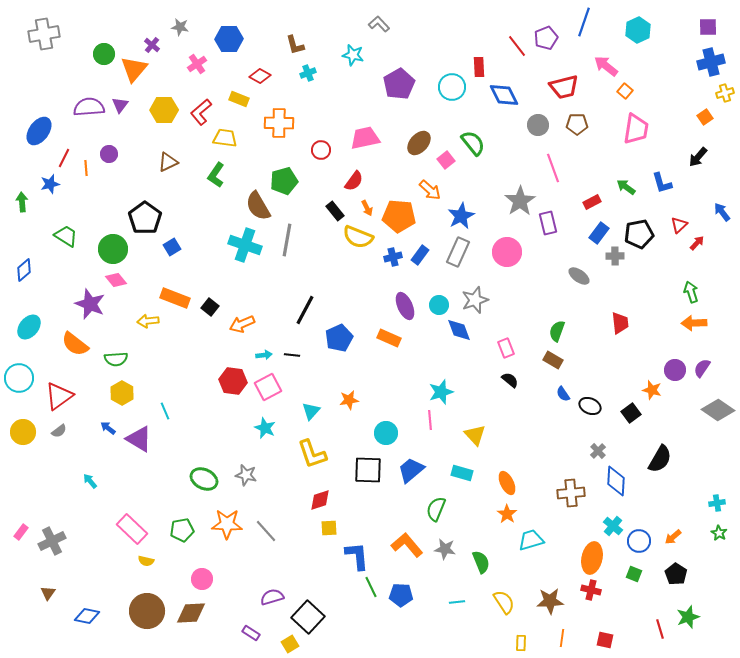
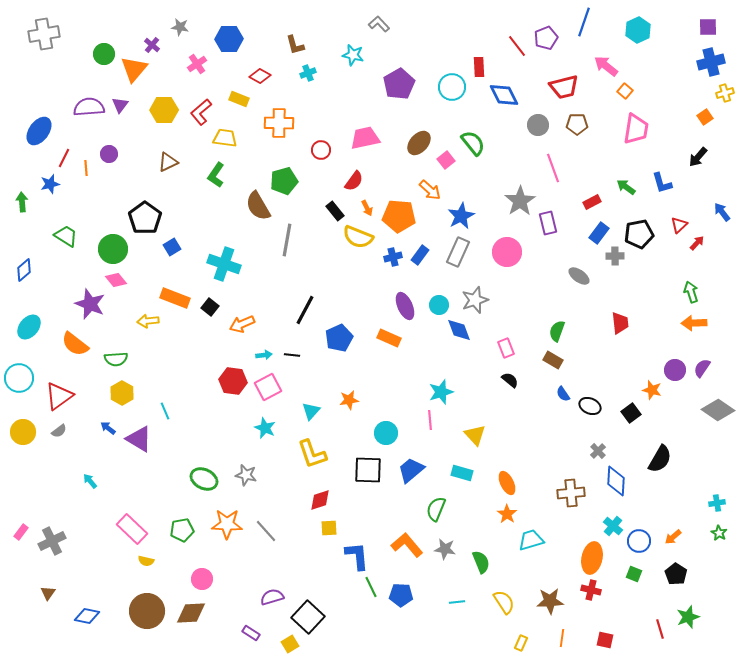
cyan cross at (245, 245): moved 21 px left, 19 px down
yellow rectangle at (521, 643): rotated 21 degrees clockwise
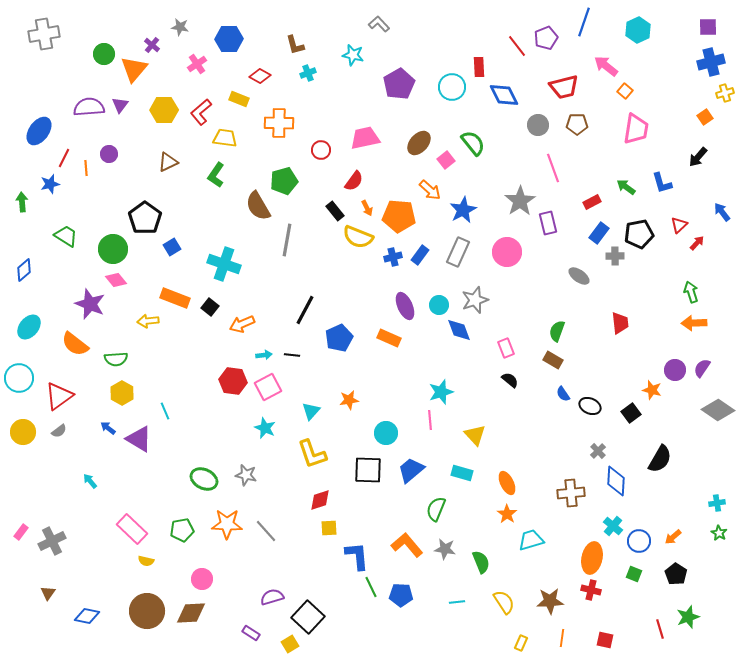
blue star at (461, 216): moved 2 px right, 6 px up
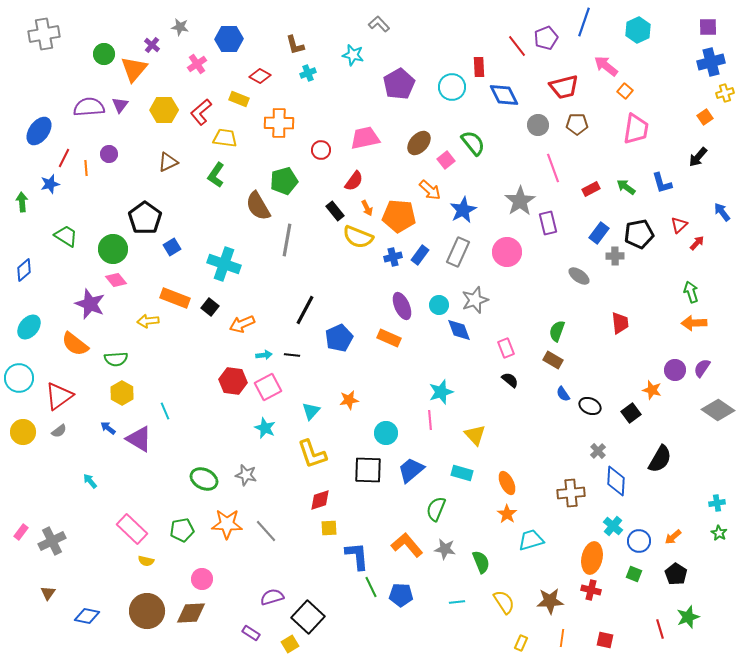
red rectangle at (592, 202): moved 1 px left, 13 px up
purple ellipse at (405, 306): moved 3 px left
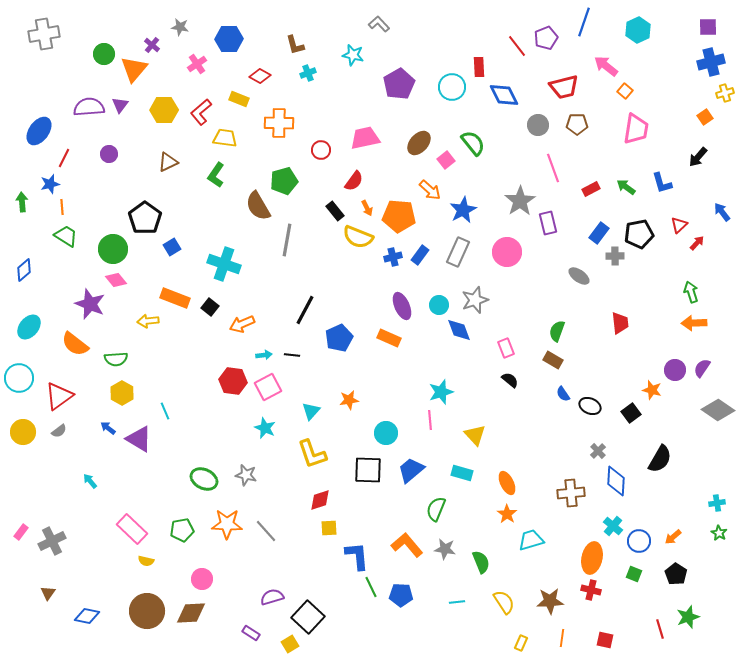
orange line at (86, 168): moved 24 px left, 39 px down
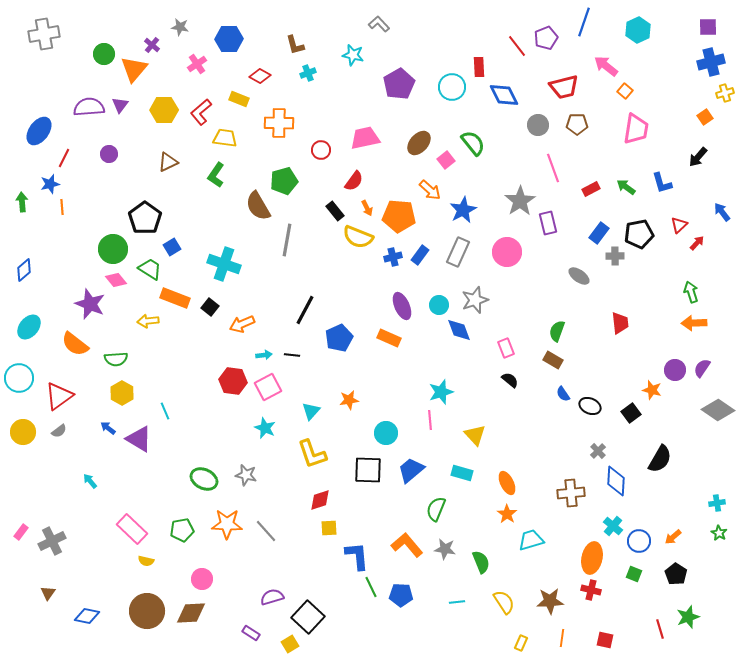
green trapezoid at (66, 236): moved 84 px right, 33 px down
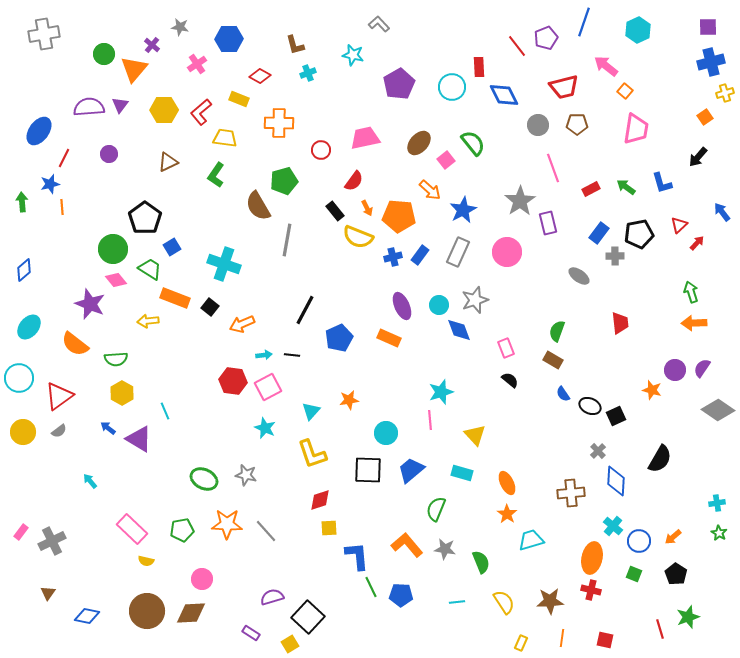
black square at (631, 413): moved 15 px left, 3 px down; rotated 12 degrees clockwise
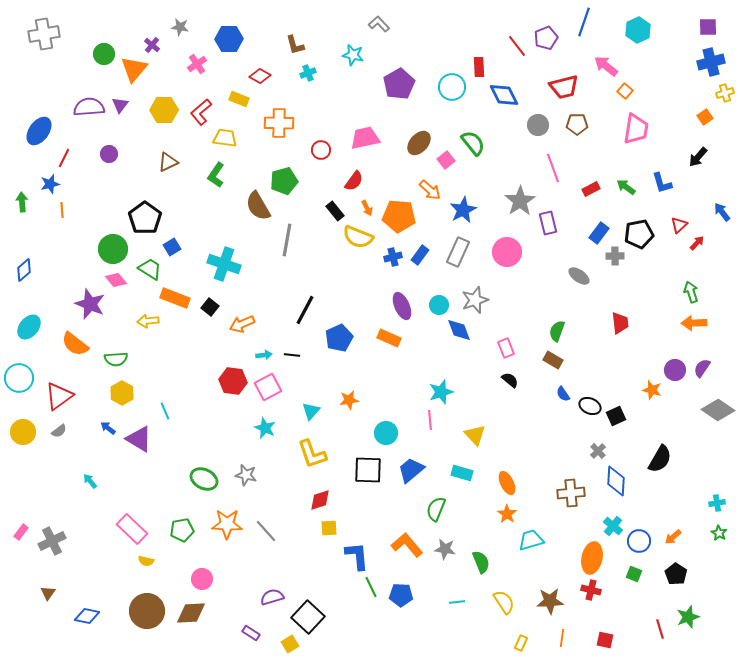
orange line at (62, 207): moved 3 px down
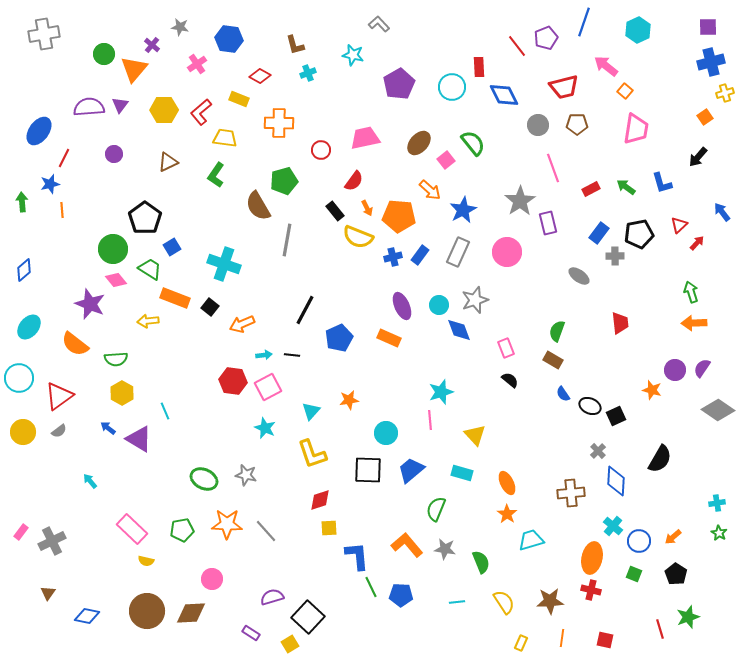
blue hexagon at (229, 39): rotated 8 degrees clockwise
purple circle at (109, 154): moved 5 px right
pink circle at (202, 579): moved 10 px right
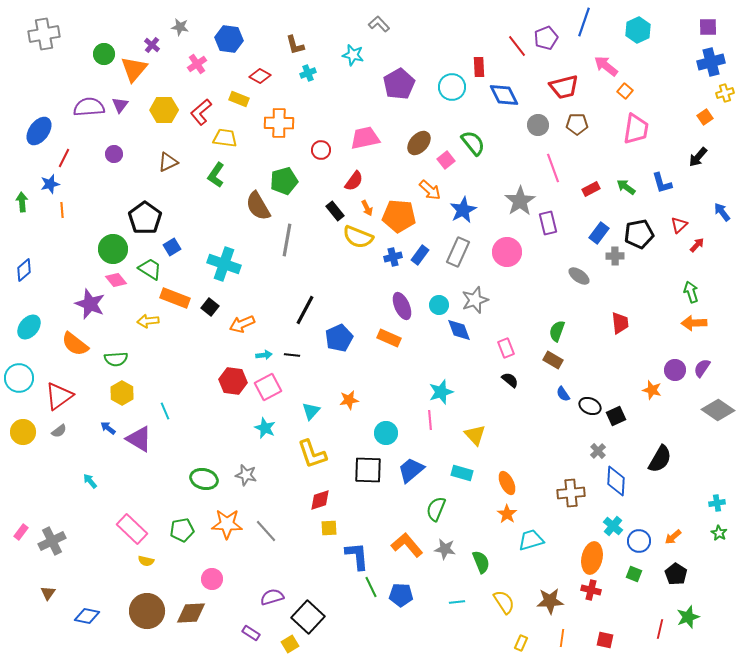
red arrow at (697, 243): moved 2 px down
green ellipse at (204, 479): rotated 12 degrees counterclockwise
red line at (660, 629): rotated 30 degrees clockwise
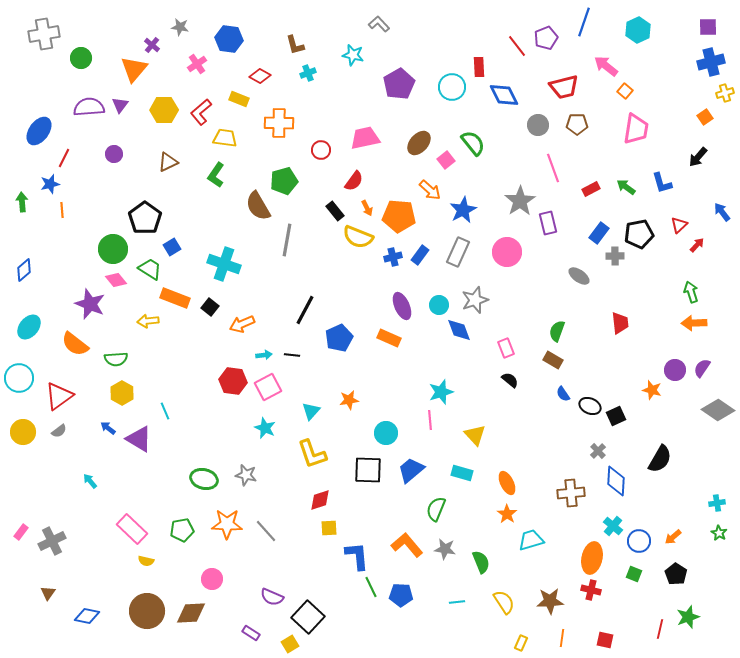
green circle at (104, 54): moved 23 px left, 4 px down
purple semicircle at (272, 597): rotated 140 degrees counterclockwise
